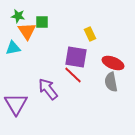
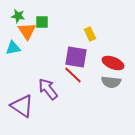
gray semicircle: rotated 72 degrees counterclockwise
purple triangle: moved 6 px right, 2 px down; rotated 25 degrees counterclockwise
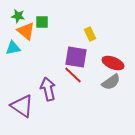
orange triangle: moved 1 px left; rotated 18 degrees counterclockwise
gray semicircle: rotated 42 degrees counterclockwise
purple arrow: rotated 25 degrees clockwise
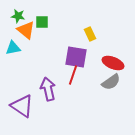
orange triangle: moved 1 px up
red line: rotated 66 degrees clockwise
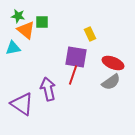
purple triangle: moved 2 px up
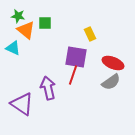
green square: moved 3 px right, 1 px down
cyan triangle: rotated 35 degrees clockwise
purple arrow: moved 1 px up
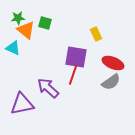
green star: moved 2 px down; rotated 16 degrees counterclockwise
green square: rotated 16 degrees clockwise
yellow rectangle: moved 6 px right
purple arrow: rotated 35 degrees counterclockwise
purple triangle: rotated 45 degrees counterclockwise
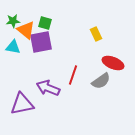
green star: moved 5 px left, 3 px down
cyan triangle: moved 1 px up; rotated 14 degrees counterclockwise
purple square: moved 35 px left, 15 px up; rotated 20 degrees counterclockwise
gray semicircle: moved 10 px left, 1 px up
purple arrow: rotated 20 degrees counterclockwise
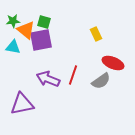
green square: moved 1 px left, 1 px up
purple square: moved 2 px up
purple arrow: moved 9 px up
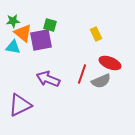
green square: moved 6 px right, 3 px down
orange triangle: moved 3 px left, 3 px down
red ellipse: moved 3 px left
red line: moved 9 px right, 1 px up
gray semicircle: rotated 12 degrees clockwise
purple triangle: moved 2 px left, 1 px down; rotated 15 degrees counterclockwise
